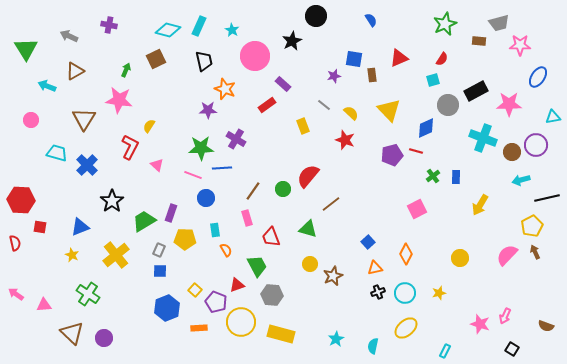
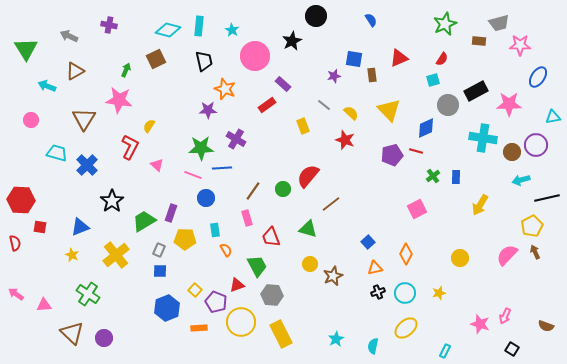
cyan rectangle at (199, 26): rotated 18 degrees counterclockwise
cyan cross at (483, 138): rotated 12 degrees counterclockwise
yellow rectangle at (281, 334): rotated 48 degrees clockwise
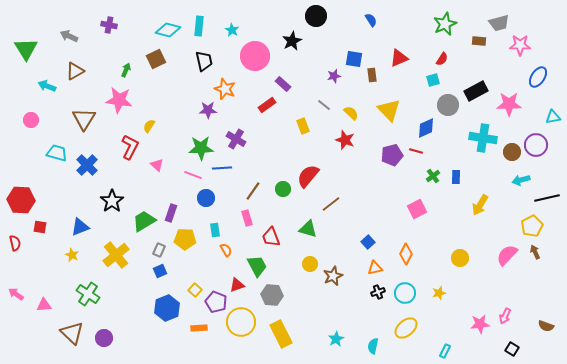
blue square at (160, 271): rotated 24 degrees counterclockwise
pink star at (480, 324): rotated 24 degrees counterclockwise
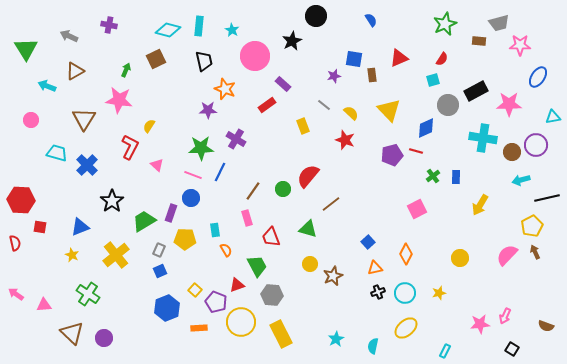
blue line at (222, 168): moved 2 px left, 4 px down; rotated 60 degrees counterclockwise
blue circle at (206, 198): moved 15 px left
